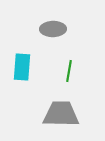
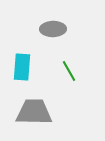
green line: rotated 40 degrees counterclockwise
gray trapezoid: moved 27 px left, 2 px up
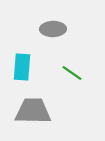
green line: moved 3 px right, 2 px down; rotated 25 degrees counterclockwise
gray trapezoid: moved 1 px left, 1 px up
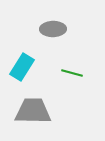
cyan rectangle: rotated 28 degrees clockwise
green line: rotated 20 degrees counterclockwise
